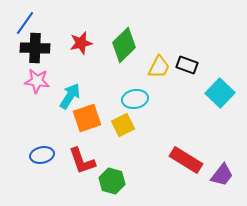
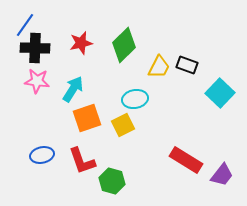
blue line: moved 2 px down
cyan arrow: moved 3 px right, 7 px up
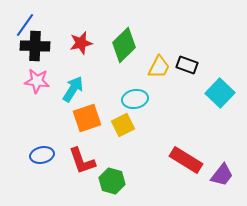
black cross: moved 2 px up
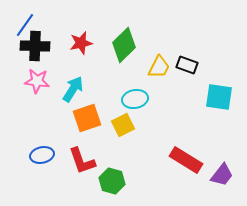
cyan square: moved 1 px left, 4 px down; rotated 36 degrees counterclockwise
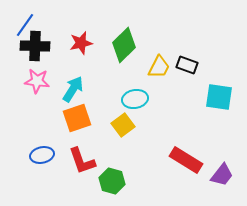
orange square: moved 10 px left
yellow square: rotated 10 degrees counterclockwise
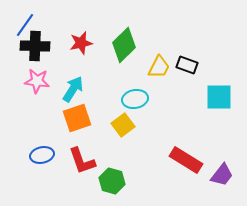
cyan square: rotated 8 degrees counterclockwise
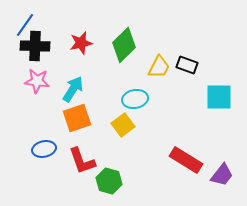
blue ellipse: moved 2 px right, 6 px up
green hexagon: moved 3 px left
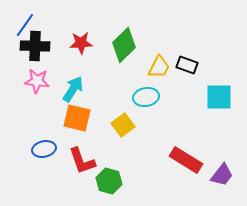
red star: rotated 10 degrees clockwise
cyan ellipse: moved 11 px right, 2 px up
orange square: rotated 32 degrees clockwise
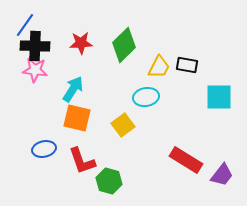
black rectangle: rotated 10 degrees counterclockwise
pink star: moved 2 px left, 11 px up
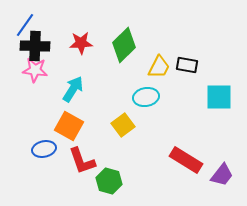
orange square: moved 8 px left, 8 px down; rotated 16 degrees clockwise
